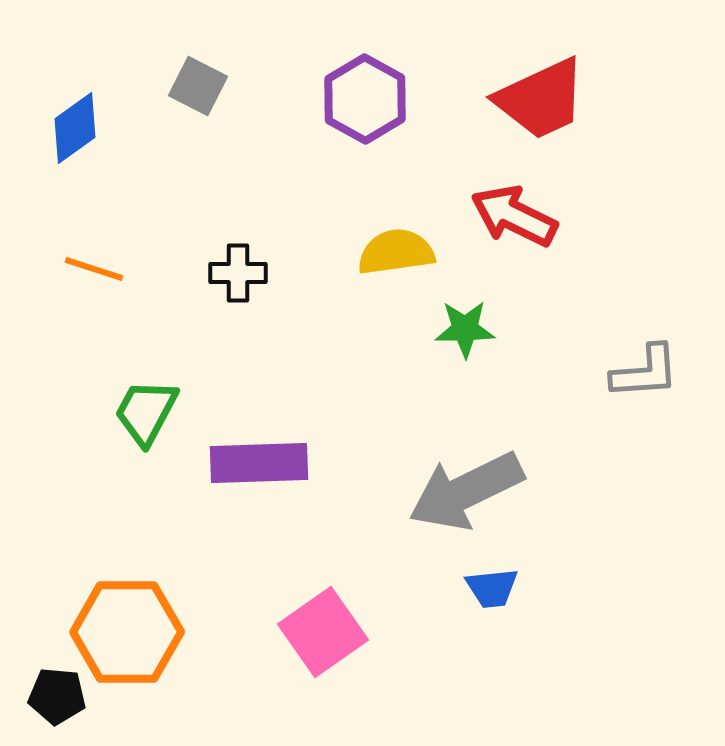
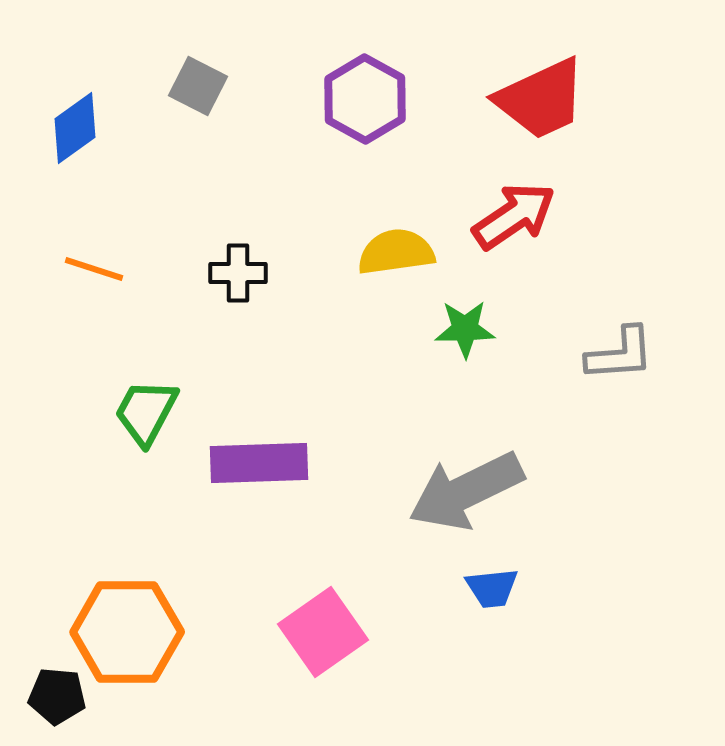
red arrow: rotated 120 degrees clockwise
gray L-shape: moved 25 px left, 18 px up
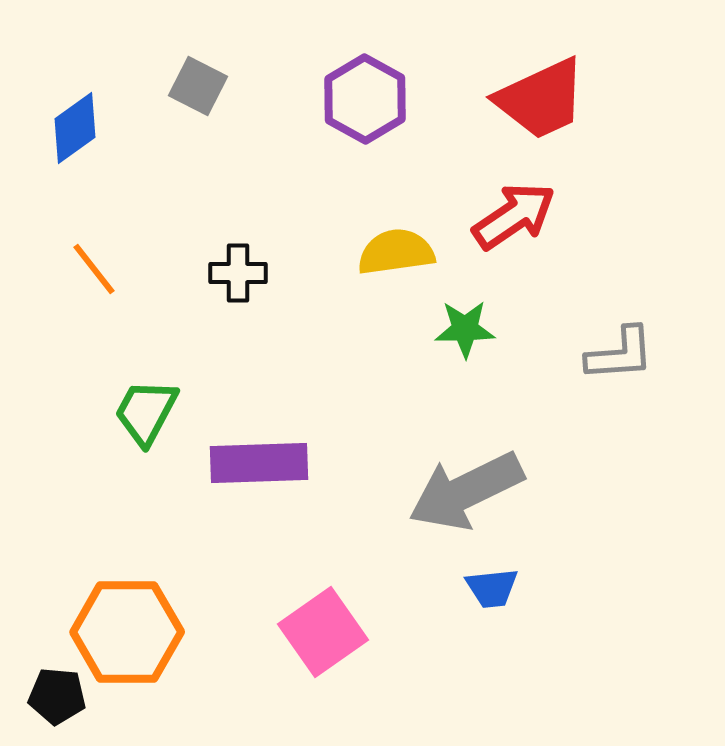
orange line: rotated 34 degrees clockwise
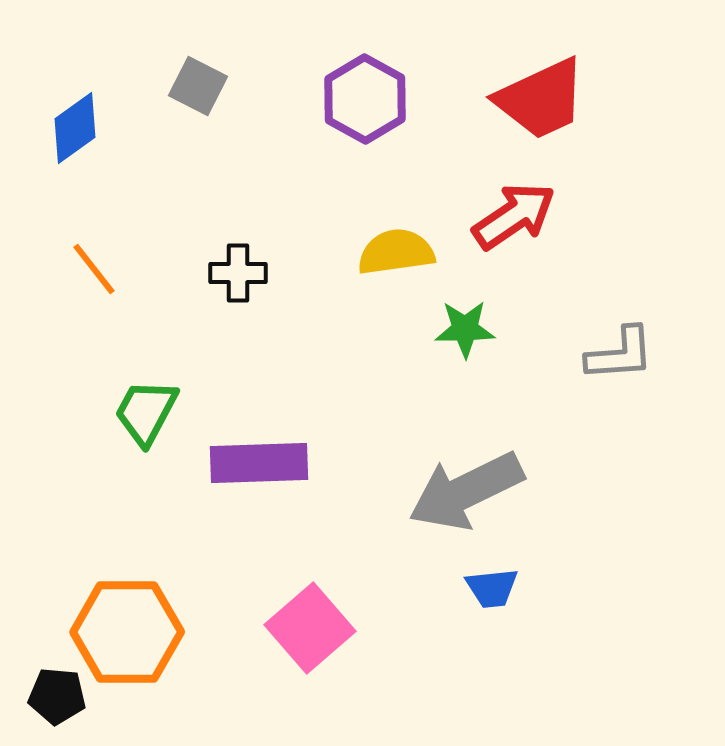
pink square: moved 13 px left, 4 px up; rotated 6 degrees counterclockwise
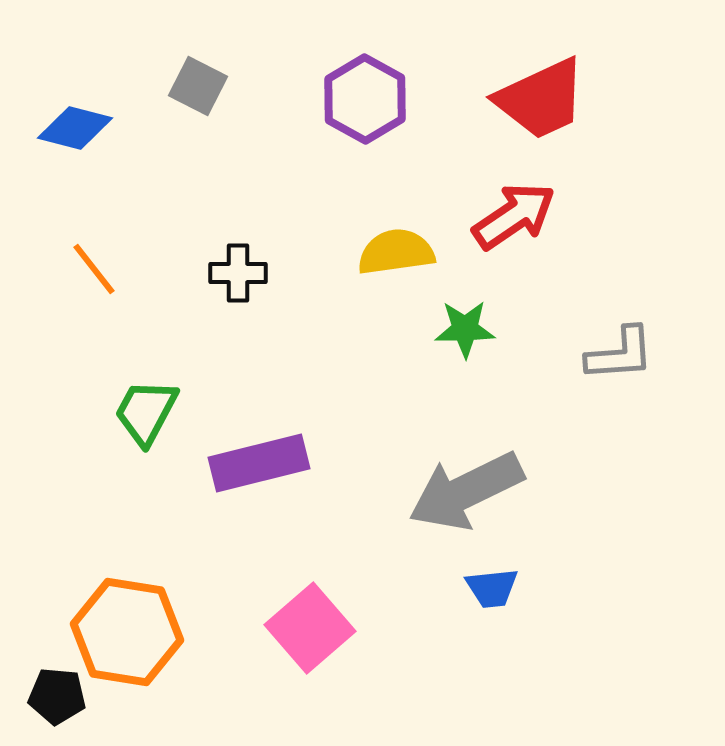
blue diamond: rotated 50 degrees clockwise
purple rectangle: rotated 12 degrees counterclockwise
orange hexagon: rotated 9 degrees clockwise
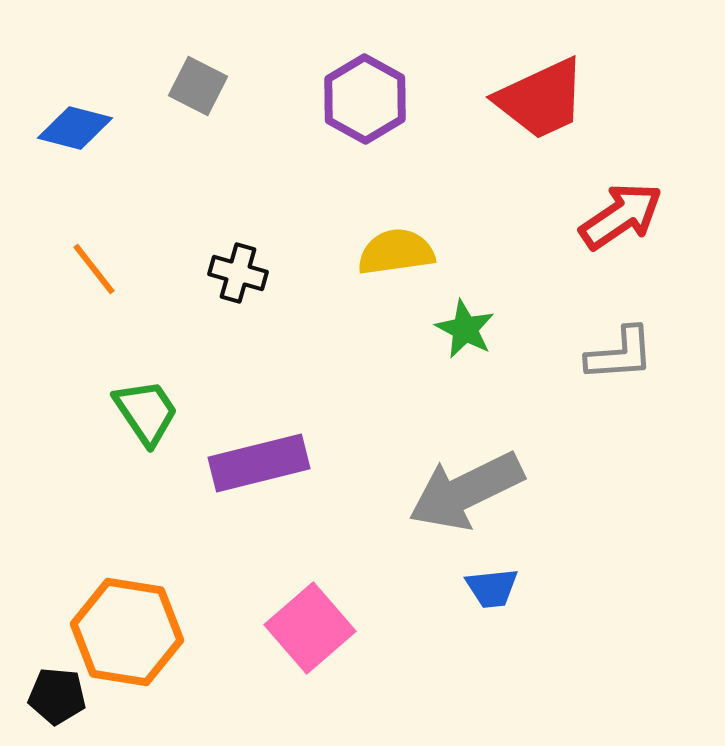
red arrow: moved 107 px right
black cross: rotated 16 degrees clockwise
green star: rotated 28 degrees clockwise
green trapezoid: rotated 118 degrees clockwise
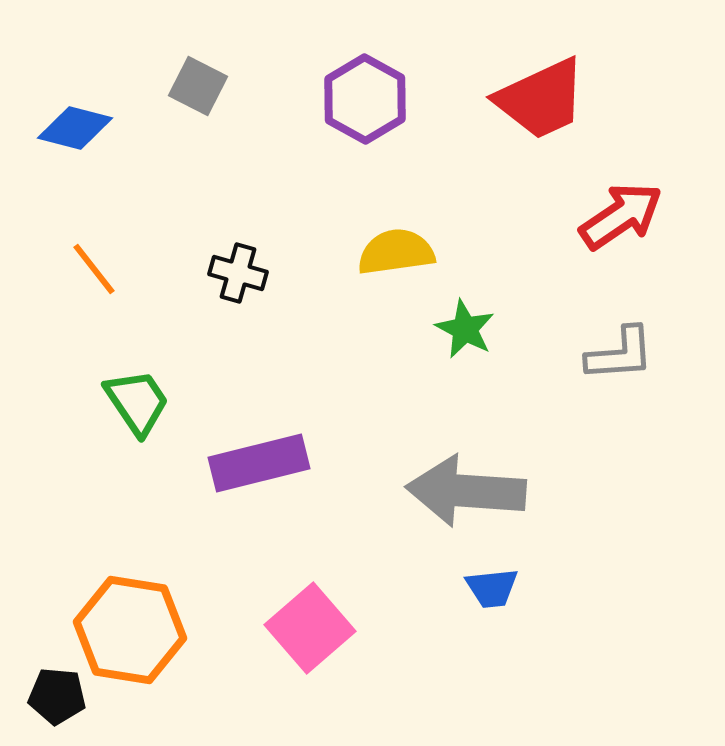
green trapezoid: moved 9 px left, 10 px up
gray arrow: rotated 30 degrees clockwise
orange hexagon: moved 3 px right, 2 px up
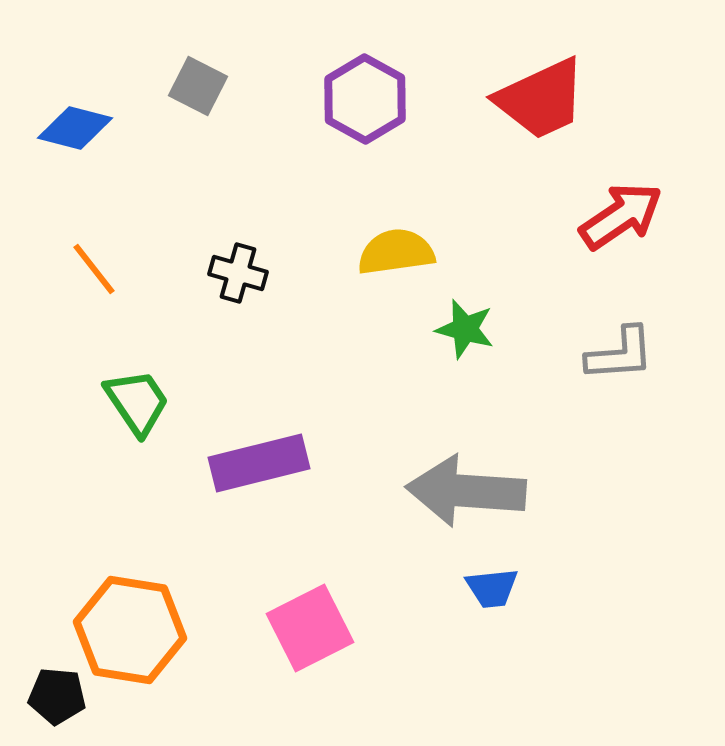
green star: rotated 12 degrees counterclockwise
pink square: rotated 14 degrees clockwise
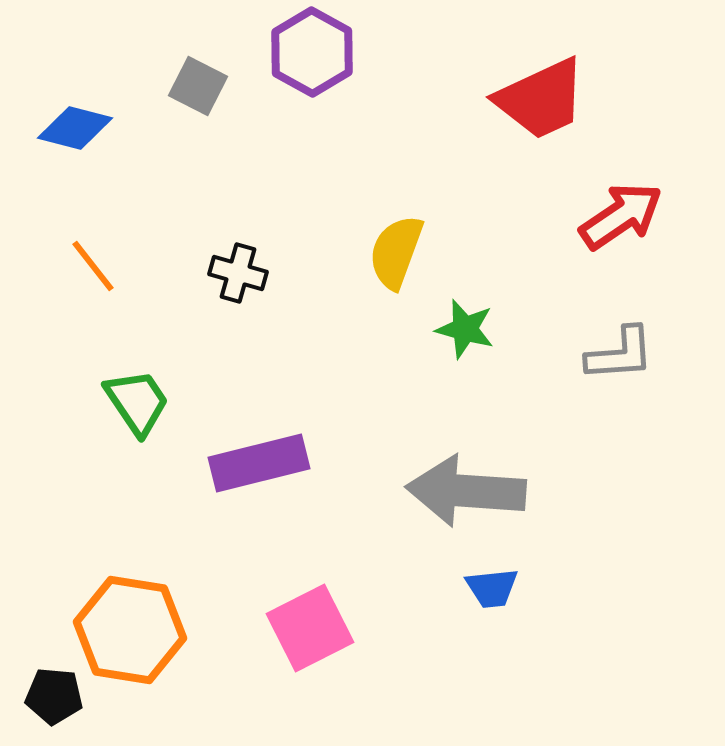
purple hexagon: moved 53 px left, 47 px up
yellow semicircle: rotated 62 degrees counterclockwise
orange line: moved 1 px left, 3 px up
black pentagon: moved 3 px left
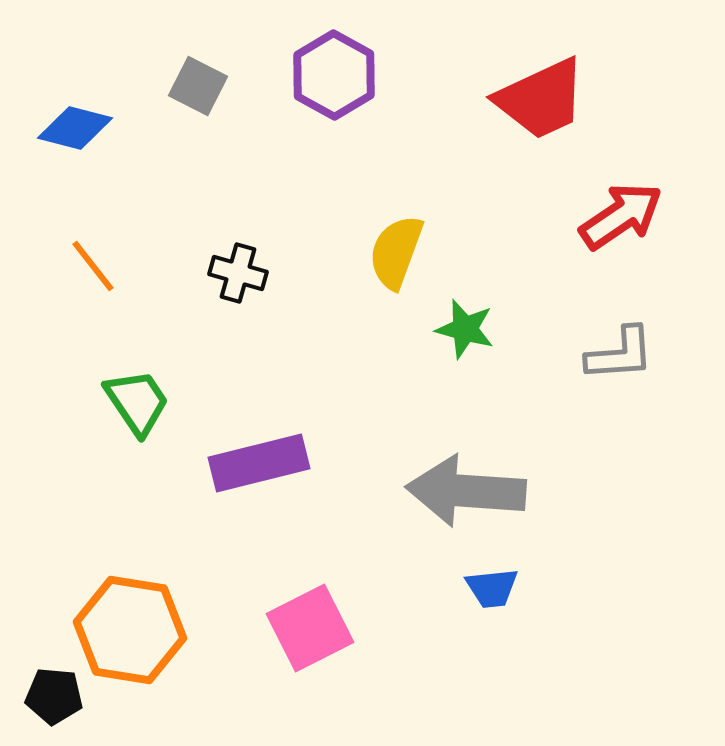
purple hexagon: moved 22 px right, 23 px down
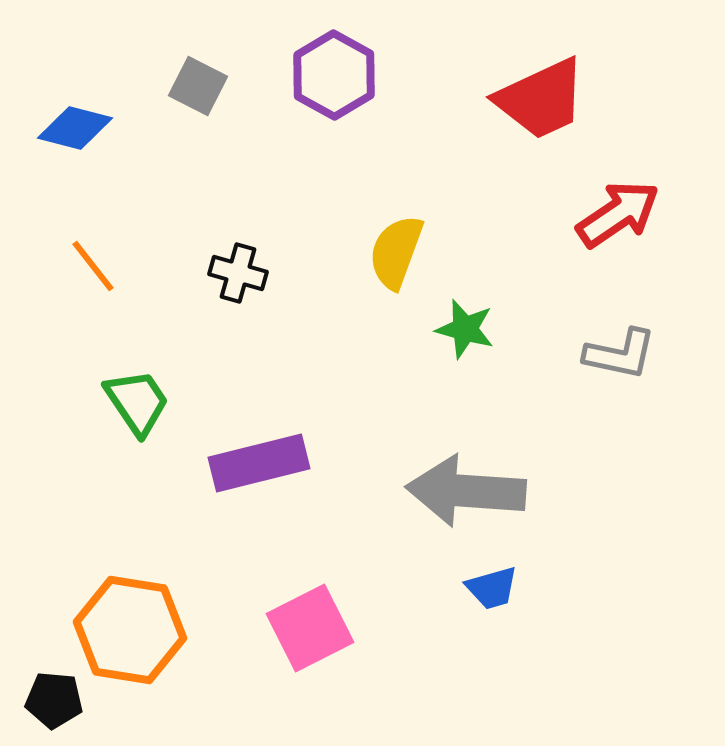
red arrow: moved 3 px left, 2 px up
gray L-shape: rotated 16 degrees clockwise
blue trapezoid: rotated 10 degrees counterclockwise
black pentagon: moved 4 px down
